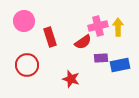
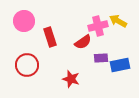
yellow arrow: moved 6 px up; rotated 60 degrees counterclockwise
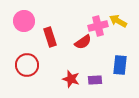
purple rectangle: moved 6 px left, 22 px down
blue rectangle: rotated 72 degrees counterclockwise
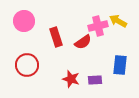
red rectangle: moved 6 px right
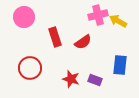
pink circle: moved 4 px up
pink cross: moved 11 px up
red rectangle: moved 1 px left
red circle: moved 3 px right, 3 px down
purple rectangle: rotated 24 degrees clockwise
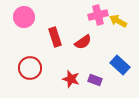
blue rectangle: rotated 54 degrees counterclockwise
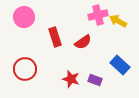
red circle: moved 5 px left, 1 px down
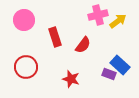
pink circle: moved 3 px down
yellow arrow: rotated 114 degrees clockwise
red semicircle: moved 3 px down; rotated 18 degrees counterclockwise
red circle: moved 1 px right, 2 px up
purple rectangle: moved 14 px right, 6 px up
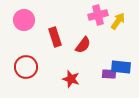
yellow arrow: rotated 18 degrees counterclockwise
blue rectangle: moved 1 px right, 2 px down; rotated 36 degrees counterclockwise
purple rectangle: rotated 16 degrees counterclockwise
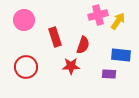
red semicircle: rotated 18 degrees counterclockwise
blue rectangle: moved 12 px up
red star: moved 13 px up; rotated 18 degrees counterclockwise
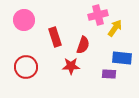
yellow arrow: moved 3 px left, 7 px down
blue rectangle: moved 1 px right, 3 px down
